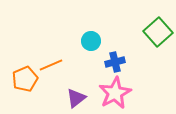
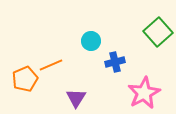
pink star: moved 29 px right
purple triangle: rotated 20 degrees counterclockwise
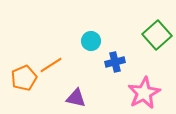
green square: moved 1 px left, 3 px down
orange line: rotated 10 degrees counterclockwise
orange pentagon: moved 1 px left, 1 px up
purple triangle: rotated 50 degrees counterclockwise
